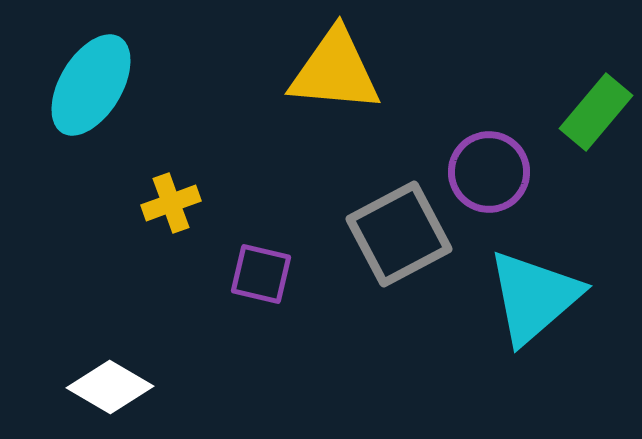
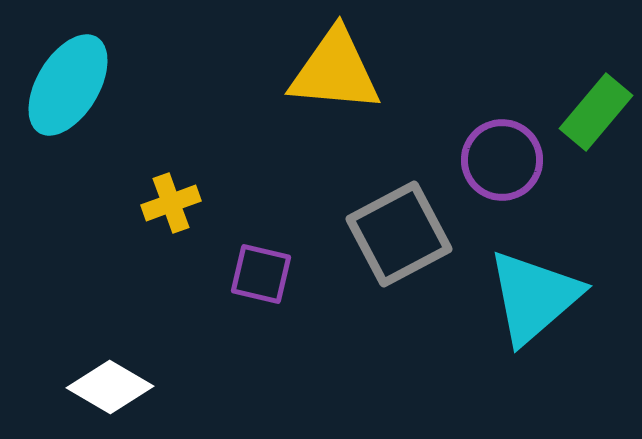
cyan ellipse: moved 23 px left
purple circle: moved 13 px right, 12 px up
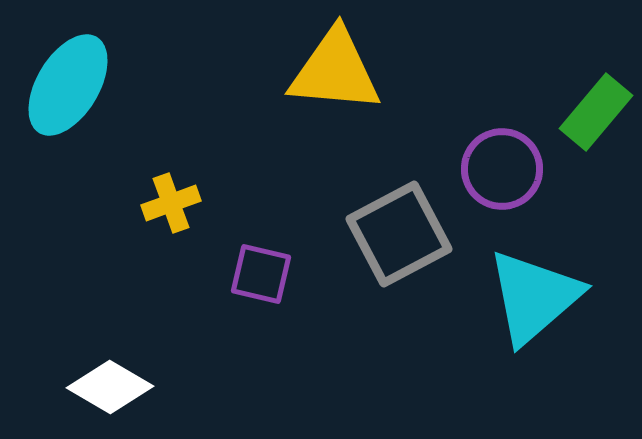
purple circle: moved 9 px down
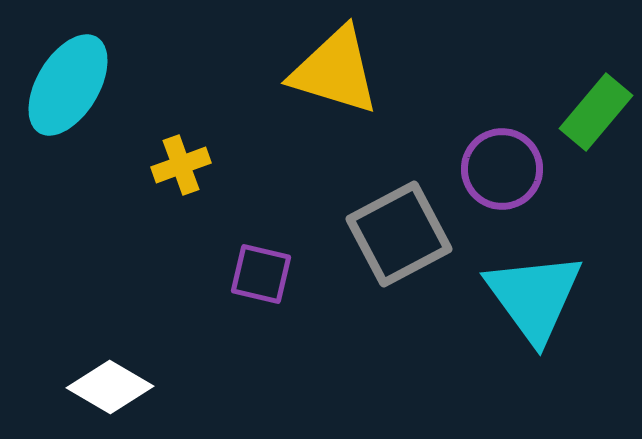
yellow triangle: rotated 12 degrees clockwise
yellow cross: moved 10 px right, 38 px up
cyan triangle: rotated 25 degrees counterclockwise
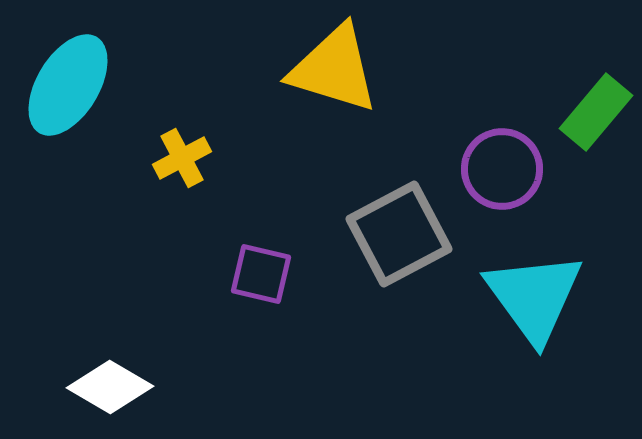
yellow triangle: moved 1 px left, 2 px up
yellow cross: moved 1 px right, 7 px up; rotated 8 degrees counterclockwise
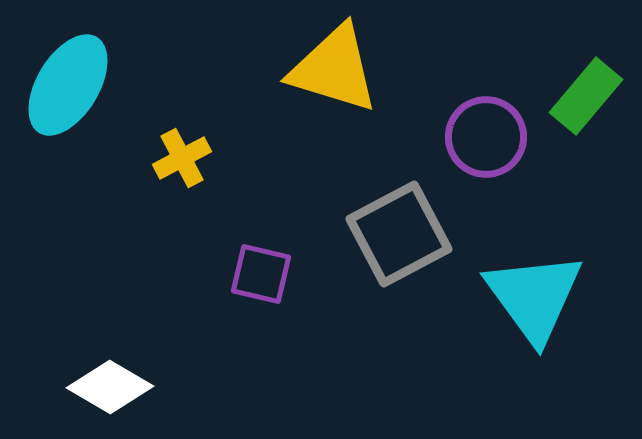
green rectangle: moved 10 px left, 16 px up
purple circle: moved 16 px left, 32 px up
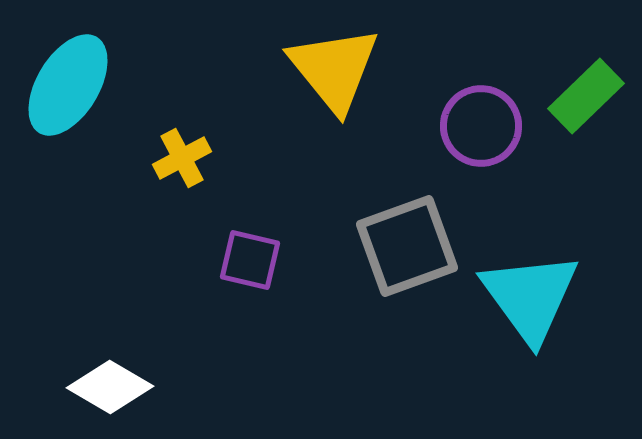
yellow triangle: rotated 34 degrees clockwise
green rectangle: rotated 6 degrees clockwise
purple circle: moved 5 px left, 11 px up
gray square: moved 8 px right, 12 px down; rotated 8 degrees clockwise
purple square: moved 11 px left, 14 px up
cyan triangle: moved 4 px left
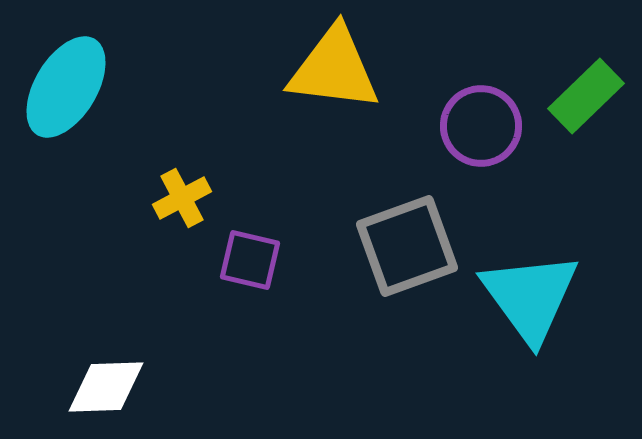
yellow triangle: rotated 44 degrees counterclockwise
cyan ellipse: moved 2 px left, 2 px down
yellow cross: moved 40 px down
white diamond: moved 4 px left; rotated 32 degrees counterclockwise
